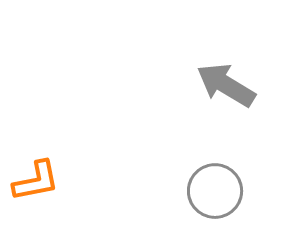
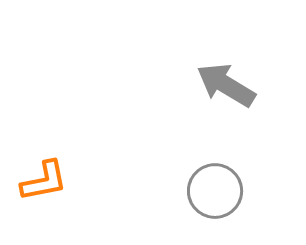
orange L-shape: moved 8 px right
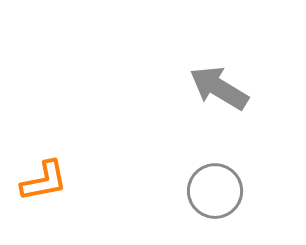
gray arrow: moved 7 px left, 3 px down
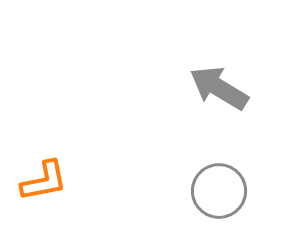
gray circle: moved 4 px right
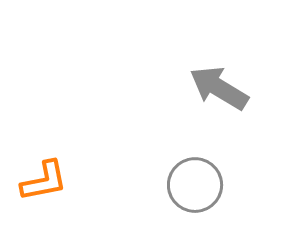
gray circle: moved 24 px left, 6 px up
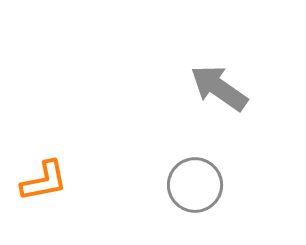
gray arrow: rotated 4 degrees clockwise
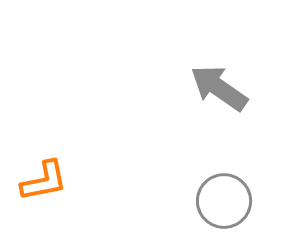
gray circle: moved 29 px right, 16 px down
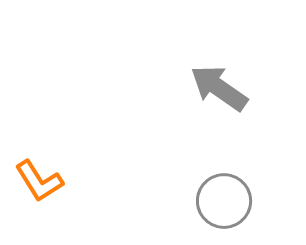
orange L-shape: moved 5 px left; rotated 69 degrees clockwise
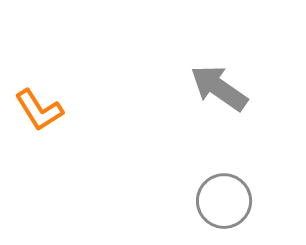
orange L-shape: moved 71 px up
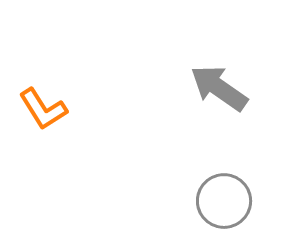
orange L-shape: moved 4 px right, 1 px up
